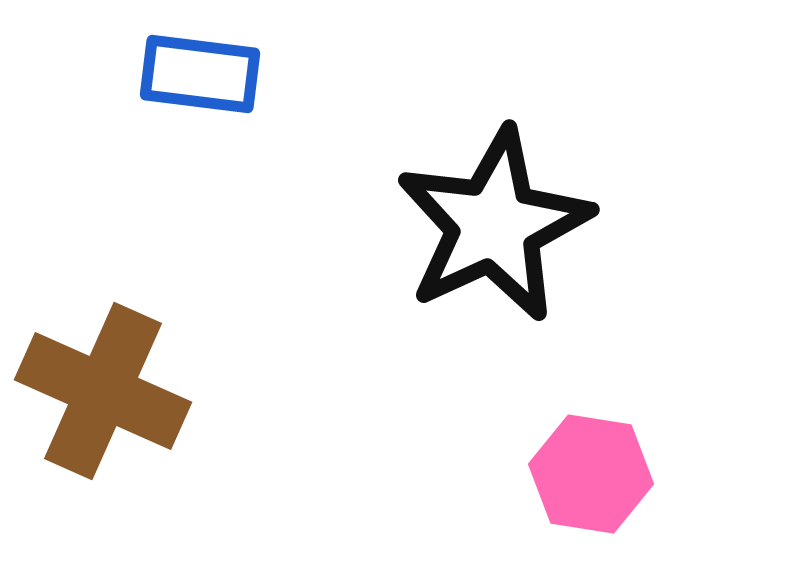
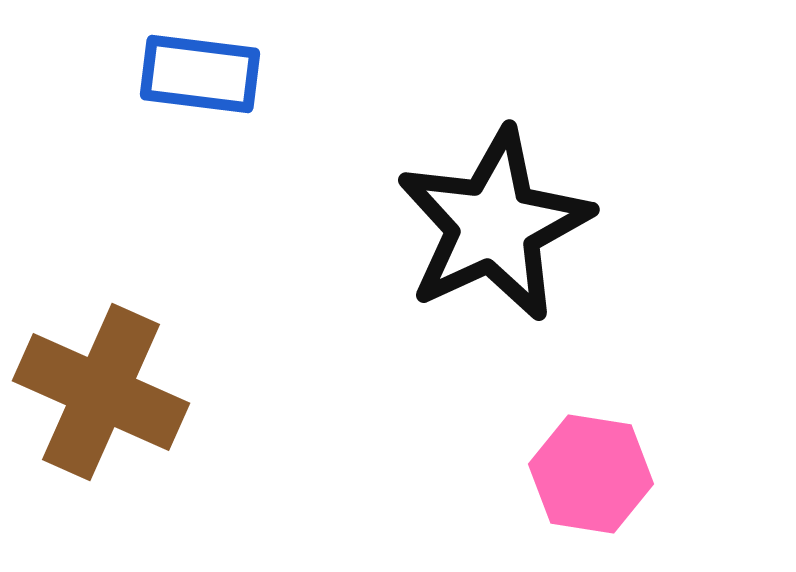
brown cross: moved 2 px left, 1 px down
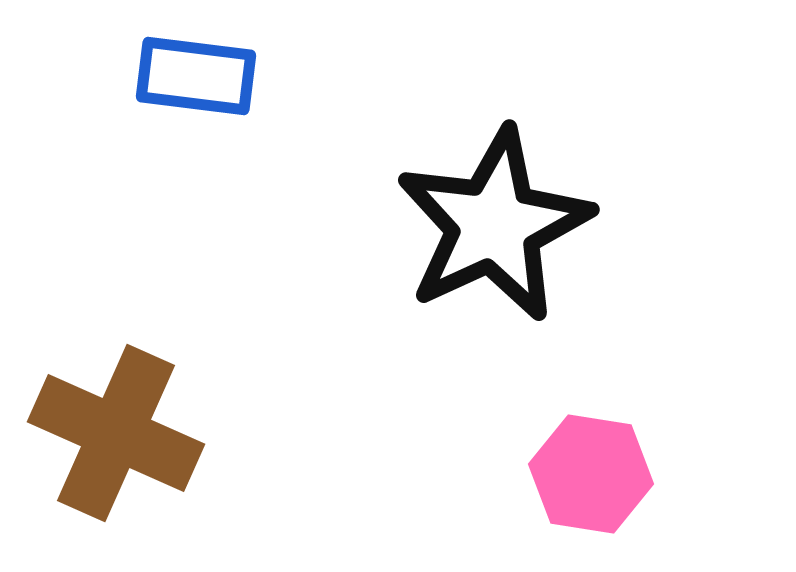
blue rectangle: moved 4 px left, 2 px down
brown cross: moved 15 px right, 41 px down
